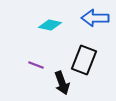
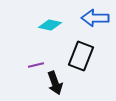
black rectangle: moved 3 px left, 4 px up
purple line: rotated 35 degrees counterclockwise
black arrow: moved 7 px left
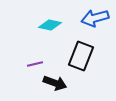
blue arrow: rotated 16 degrees counterclockwise
purple line: moved 1 px left, 1 px up
black arrow: rotated 50 degrees counterclockwise
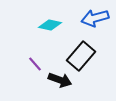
black rectangle: rotated 20 degrees clockwise
purple line: rotated 63 degrees clockwise
black arrow: moved 5 px right, 3 px up
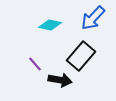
blue arrow: moved 2 px left; rotated 32 degrees counterclockwise
black arrow: rotated 10 degrees counterclockwise
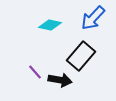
purple line: moved 8 px down
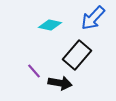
black rectangle: moved 4 px left, 1 px up
purple line: moved 1 px left, 1 px up
black arrow: moved 3 px down
